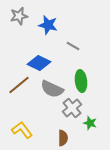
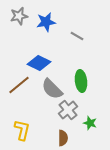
blue star: moved 2 px left, 3 px up; rotated 24 degrees counterclockwise
gray line: moved 4 px right, 10 px up
gray semicircle: rotated 20 degrees clockwise
gray cross: moved 4 px left, 2 px down
yellow L-shape: rotated 50 degrees clockwise
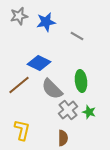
green star: moved 1 px left, 11 px up
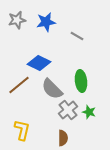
gray star: moved 2 px left, 4 px down
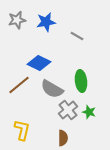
gray semicircle: rotated 15 degrees counterclockwise
